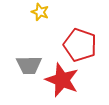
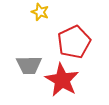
red pentagon: moved 6 px left, 3 px up; rotated 28 degrees clockwise
red star: rotated 8 degrees clockwise
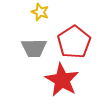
red pentagon: rotated 8 degrees counterclockwise
gray trapezoid: moved 5 px right, 17 px up
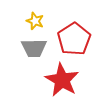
yellow star: moved 5 px left, 9 px down
red pentagon: moved 3 px up
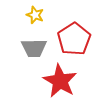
yellow star: moved 6 px up
red star: moved 2 px left, 1 px down
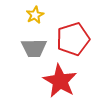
yellow star: rotated 24 degrees clockwise
red pentagon: moved 1 px left; rotated 16 degrees clockwise
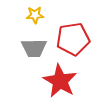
yellow star: rotated 24 degrees clockwise
red pentagon: rotated 8 degrees clockwise
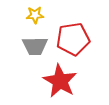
gray trapezoid: moved 1 px right, 2 px up
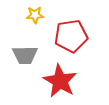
red pentagon: moved 2 px left, 3 px up
gray trapezoid: moved 10 px left, 9 px down
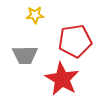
red pentagon: moved 4 px right, 5 px down
red star: moved 2 px right, 2 px up
